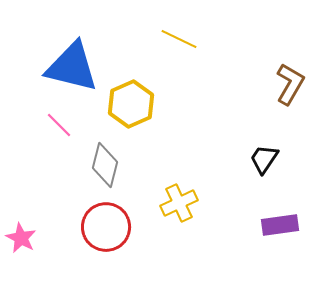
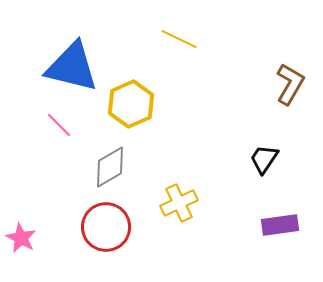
gray diamond: moved 5 px right, 2 px down; rotated 45 degrees clockwise
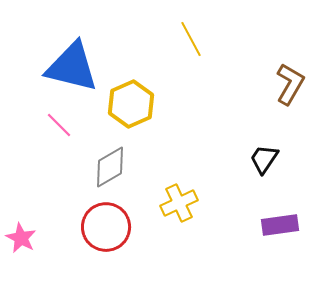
yellow line: moved 12 px right; rotated 36 degrees clockwise
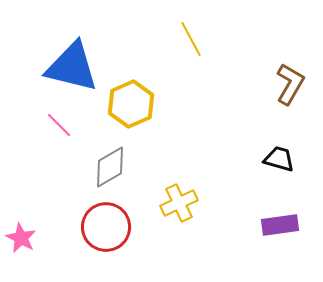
black trapezoid: moved 15 px right; rotated 72 degrees clockwise
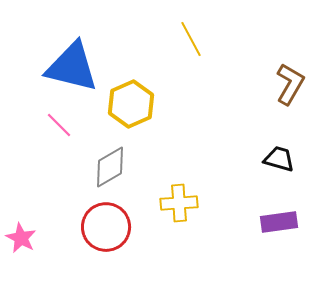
yellow cross: rotated 21 degrees clockwise
purple rectangle: moved 1 px left, 3 px up
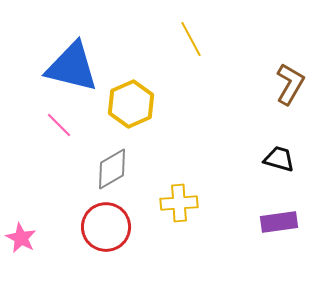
gray diamond: moved 2 px right, 2 px down
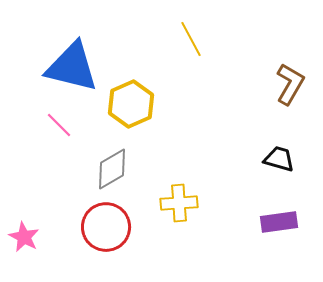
pink star: moved 3 px right, 1 px up
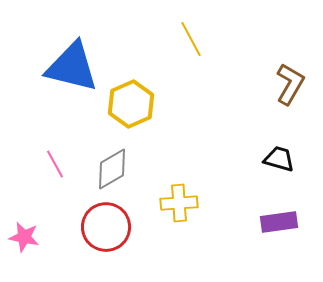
pink line: moved 4 px left, 39 px down; rotated 16 degrees clockwise
pink star: rotated 16 degrees counterclockwise
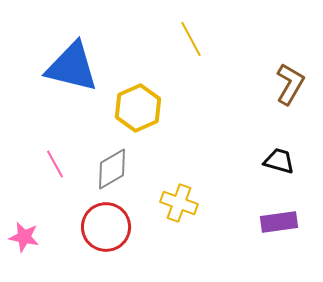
yellow hexagon: moved 7 px right, 4 px down
black trapezoid: moved 2 px down
yellow cross: rotated 24 degrees clockwise
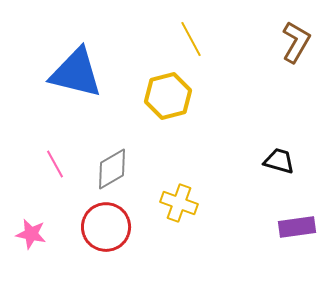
blue triangle: moved 4 px right, 6 px down
brown L-shape: moved 6 px right, 42 px up
yellow hexagon: moved 30 px right, 12 px up; rotated 9 degrees clockwise
purple rectangle: moved 18 px right, 5 px down
pink star: moved 7 px right, 3 px up
